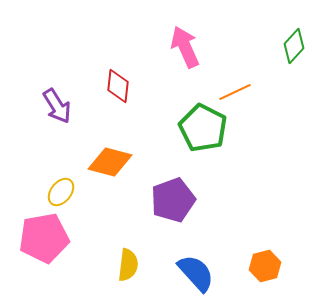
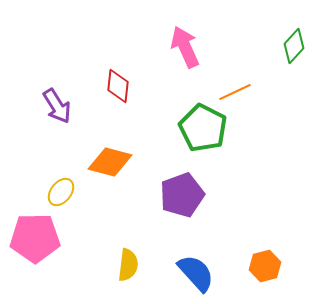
purple pentagon: moved 9 px right, 5 px up
pink pentagon: moved 9 px left; rotated 9 degrees clockwise
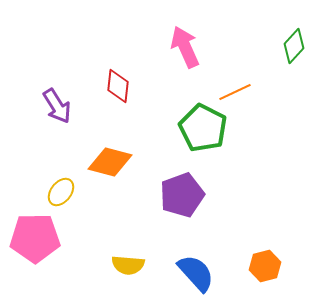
yellow semicircle: rotated 88 degrees clockwise
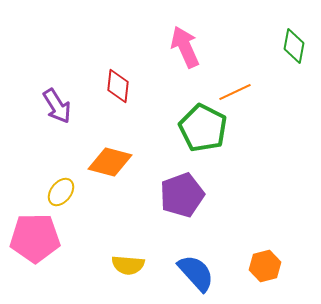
green diamond: rotated 32 degrees counterclockwise
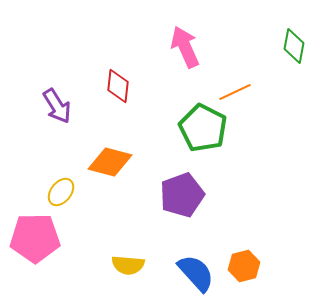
orange hexagon: moved 21 px left
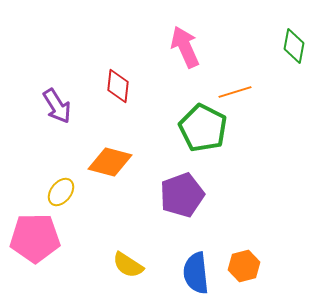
orange line: rotated 8 degrees clockwise
yellow semicircle: rotated 28 degrees clockwise
blue semicircle: rotated 144 degrees counterclockwise
